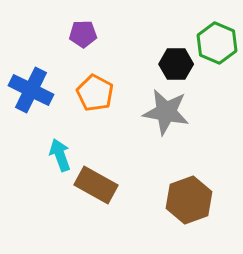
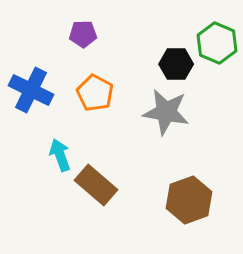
brown rectangle: rotated 12 degrees clockwise
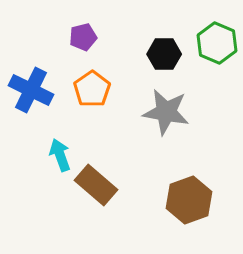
purple pentagon: moved 3 px down; rotated 12 degrees counterclockwise
black hexagon: moved 12 px left, 10 px up
orange pentagon: moved 3 px left, 4 px up; rotated 9 degrees clockwise
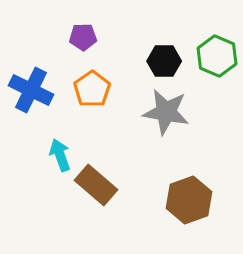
purple pentagon: rotated 12 degrees clockwise
green hexagon: moved 13 px down
black hexagon: moved 7 px down
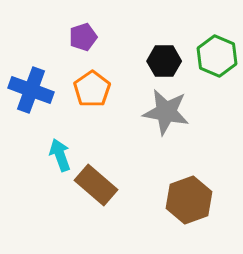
purple pentagon: rotated 16 degrees counterclockwise
blue cross: rotated 6 degrees counterclockwise
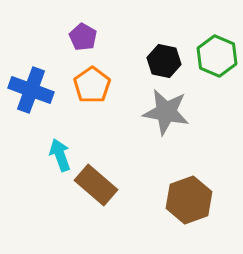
purple pentagon: rotated 24 degrees counterclockwise
black hexagon: rotated 12 degrees clockwise
orange pentagon: moved 4 px up
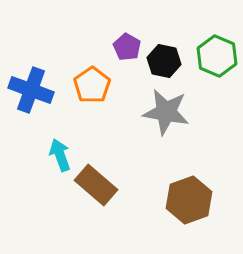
purple pentagon: moved 44 px right, 10 px down
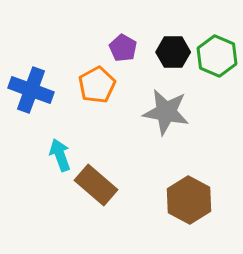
purple pentagon: moved 4 px left, 1 px down
black hexagon: moved 9 px right, 9 px up; rotated 12 degrees counterclockwise
orange pentagon: moved 5 px right; rotated 6 degrees clockwise
brown hexagon: rotated 12 degrees counterclockwise
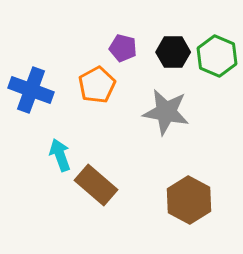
purple pentagon: rotated 16 degrees counterclockwise
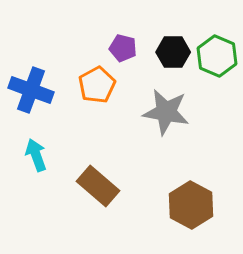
cyan arrow: moved 24 px left
brown rectangle: moved 2 px right, 1 px down
brown hexagon: moved 2 px right, 5 px down
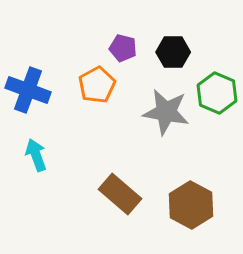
green hexagon: moved 37 px down
blue cross: moved 3 px left
brown rectangle: moved 22 px right, 8 px down
